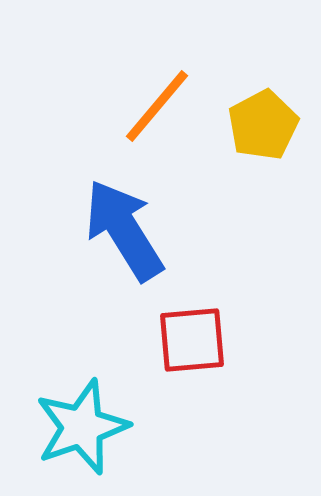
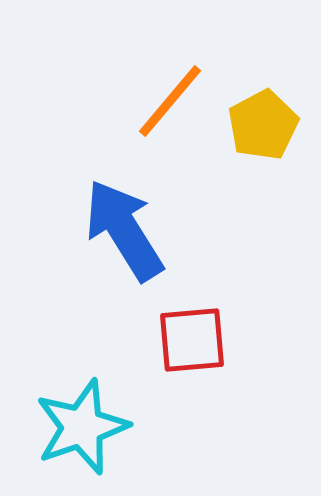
orange line: moved 13 px right, 5 px up
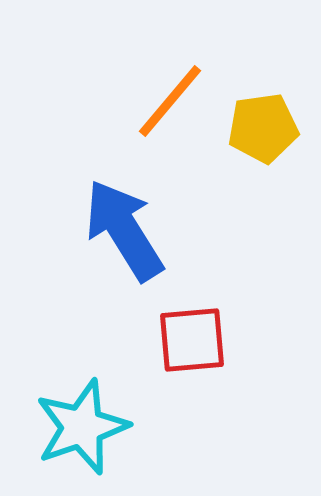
yellow pentagon: moved 3 px down; rotated 20 degrees clockwise
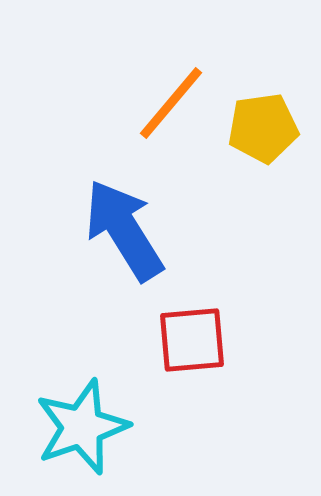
orange line: moved 1 px right, 2 px down
